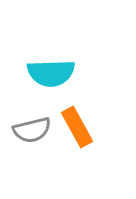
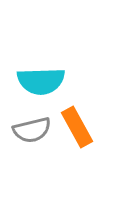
cyan semicircle: moved 10 px left, 8 px down
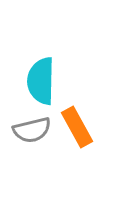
cyan semicircle: rotated 93 degrees clockwise
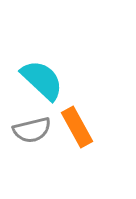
cyan semicircle: moved 1 px right, 1 px up; rotated 132 degrees clockwise
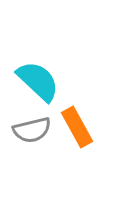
cyan semicircle: moved 4 px left, 1 px down
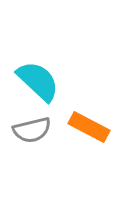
orange rectangle: moved 12 px right; rotated 33 degrees counterclockwise
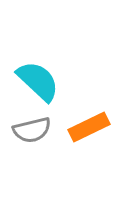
orange rectangle: rotated 54 degrees counterclockwise
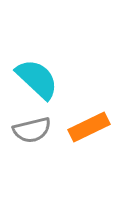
cyan semicircle: moved 1 px left, 2 px up
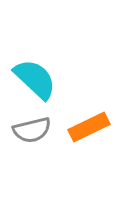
cyan semicircle: moved 2 px left
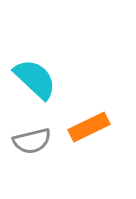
gray semicircle: moved 11 px down
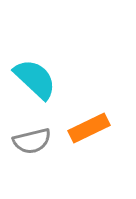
orange rectangle: moved 1 px down
